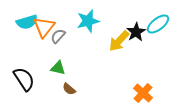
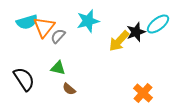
black star: rotated 12 degrees clockwise
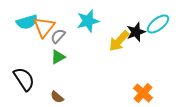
green triangle: moved 11 px up; rotated 42 degrees counterclockwise
brown semicircle: moved 12 px left, 8 px down
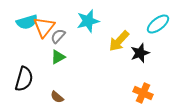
black star: moved 4 px right, 21 px down
black semicircle: rotated 50 degrees clockwise
orange cross: rotated 18 degrees counterclockwise
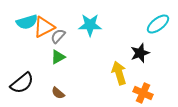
cyan star: moved 2 px right, 4 px down; rotated 15 degrees clockwise
orange triangle: rotated 25 degrees clockwise
yellow arrow: moved 32 px down; rotated 120 degrees clockwise
black semicircle: moved 2 px left, 4 px down; rotated 35 degrees clockwise
brown semicircle: moved 1 px right, 4 px up
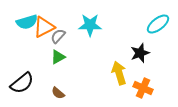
orange cross: moved 5 px up
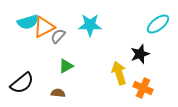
cyan semicircle: moved 1 px right
black star: moved 1 px down
green triangle: moved 8 px right, 9 px down
brown semicircle: rotated 144 degrees clockwise
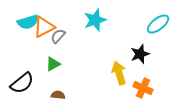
cyan star: moved 5 px right, 5 px up; rotated 20 degrees counterclockwise
green triangle: moved 13 px left, 2 px up
brown semicircle: moved 2 px down
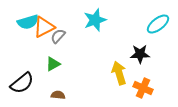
black star: rotated 18 degrees clockwise
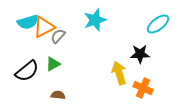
black semicircle: moved 5 px right, 12 px up
